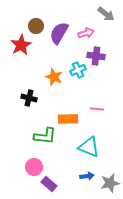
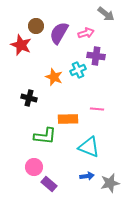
red star: rotated 20 degrees counterclockwise
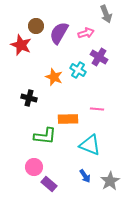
gray arrow: rotated 30 degrees clockwise
purple cross: moved 3 px right, 1 px down; rotated 24 degrees clockwise
cyan cross: rotated 35 degrees counterclockwise
cyan triangle: moved 1 px right, 2 px up
blue arrow: moved 2 px left; rotated 64 degrees clockwise
gray star: moved 2 px up; rotated 18 degrees counterclockwise
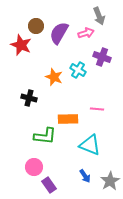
gray arrow: moved 7 px left, 2 px down
purple cross: moved 3 px right; rotated 12 degrees counterclockwise
purple rectangle: moved 1 px down; rotated 14 degrees clockwise
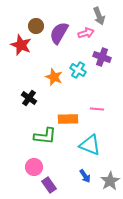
black cross: rotated 21 degrees clockwise
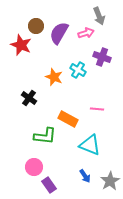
orange rectangle: rotated 30 degrees clockwise
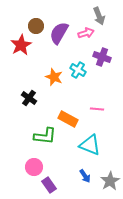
red star: rotated 20 degrees clockwise
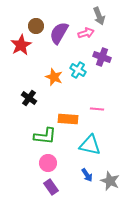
orange rectangle: rotated 24 degrees counterclockwise
cyan triangle: rotated 10 degrees counterclockwise
pink circle: moved 14 px right, 4 px up
blue arrow: moved 2 px right, 1 px up
gray star: rotated 18 degrees counterclockwise
purple rectangle: moved 2 px right, 2 px down
